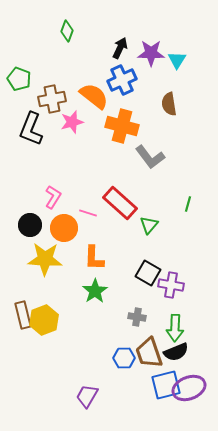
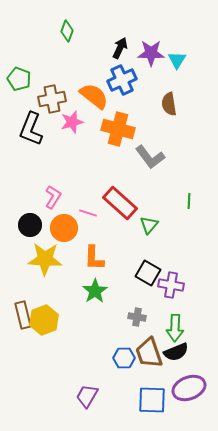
orange cross: moved 4 px left, 3 px down
green line: moved 1 px right, 3 px up; rotated 14 degrees counterclockwise
blue square: moved 14 px left, 15 px down; rotated 16 degrees clockwise
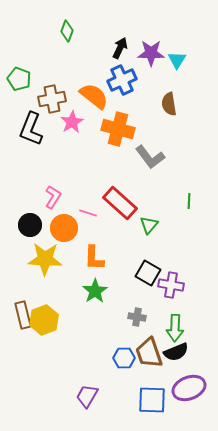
pink star: rotated 15 degrees counterclockwise
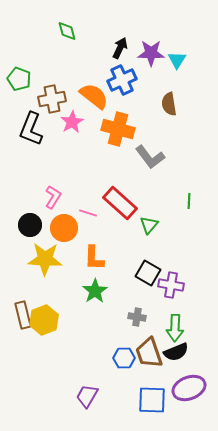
green diamond: rotated 35 degrees counterclockwise
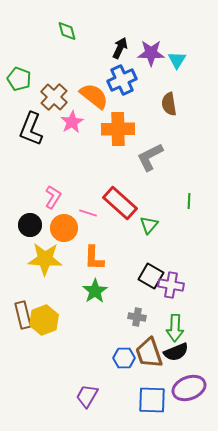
brown cross: moved 2 px right, 2 px up; rotated 36 degrees counterclockwise
orange cross: rotated 16 degrees counterclockwise
gray L-shape: rotated 100 degrees clockwise
black square: moved 3 px right, 3 px down
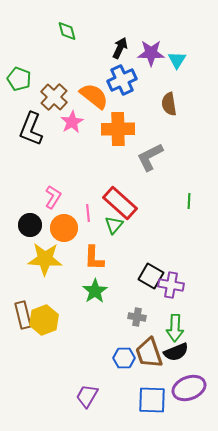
pink line: rotated 66 degrees clockwise
green triangle: moved 35 px left
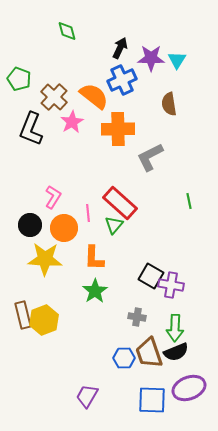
purple star: moved 5 px down
green line: rotated 14 degrees counterclockwise
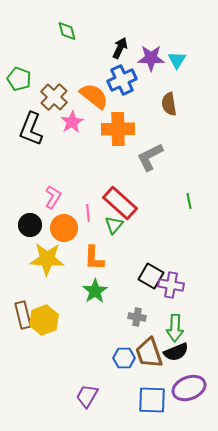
yellow star: moved 2 px right
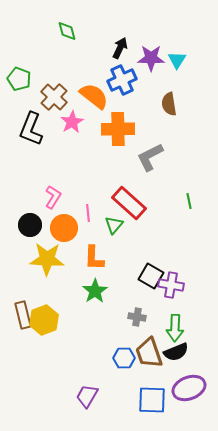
red rectangle: moved 9 px right
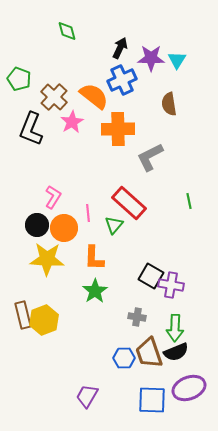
black circle: moved 7 px right
